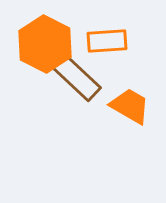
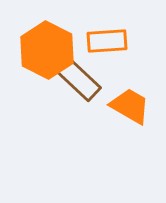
orange hexagon: moved 2 px right, 6 px down
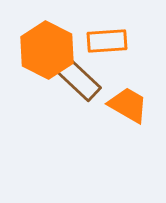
orange trapezoid: moved 2 px left, 1 px up
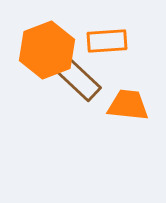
orange hexagon: rotated 12 degrees clockwise
orange trapezoid: rotated 24 degrees counterclockwise
